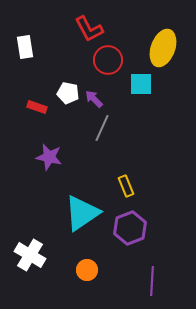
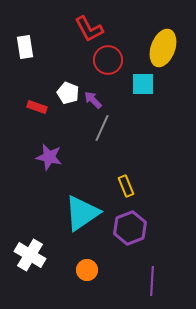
cyan square: moved 2 px right
white pentagon: rotated 10 degrees clockwise
purple arrow: moved 1 px left, 1 px down
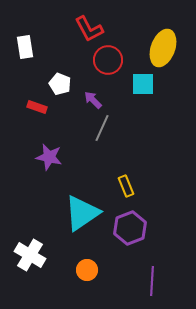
white pentagon: moved 8 px left, 9 px up
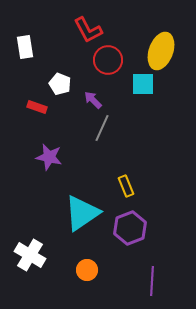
red L-shape: moved 1 px left, 1 px down
yellow ellipse: moved 2 px left, 3 px down
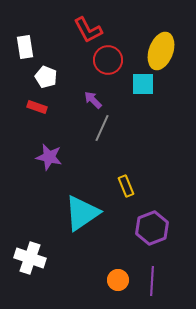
white pentagon: moved 14 px left, 7 px up
purple hexagon: moved 22 px right
white cross: moved 3 px down; rotated 12 degrees counterclockwise
orange circle: moved 31 px right, 10 px down
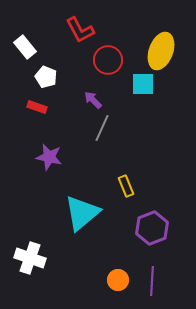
red L-shape: moved 8 px left
white rectangle: rotated 30 degrees counterclockwise
cyan triangle: rotated 6 degrees counterclockwise
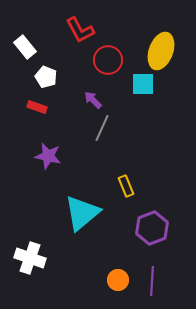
purple star: moved 1 px left, 1 px up
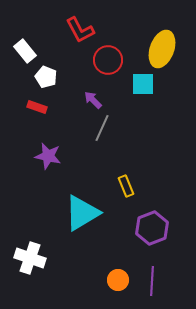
white rectangle: moved 4 px down
yellow ellipse: moved 1 px right, 2 px up
cyan triangle: rotated 9 degrees clockwise
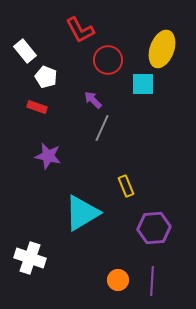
purple hexagon: moved 2 px right; rotated 16 degrees clockwise
